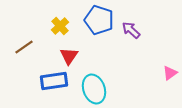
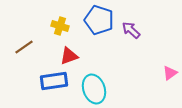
yellow cross: rotated 30 degrees counterclockwise
red triangle: rotated 36 degrees clockwise
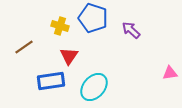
blue pentagon: moved 6 px left, 2 px up
red triangle: rotated 36 degrees counterclockwise
pink triangle: rotated 28 degrees clockwise
blue rectangle: moved 3 px left
cyan ellipse: moved 2 px up; rotated 60 degrees clockwise
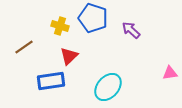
red triangle: rotated 12 degrees clockwise
cyan ellipse: moved 14 px right
